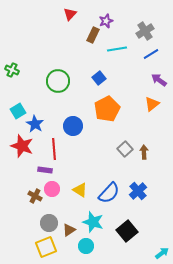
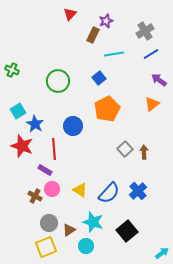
cyan line: moved 3 px left, 5 px down
purple rectangle: rotated 24 degrees clockwise
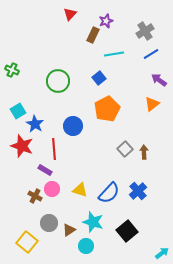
yellow triangle: rotated 14 degrees counterclockwise
yellow square: moved 19 px left, 5 px up; rotated 30 degrees counterclockwise
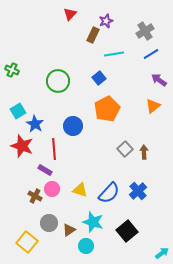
orange triangle: moved 1 px right, 2 px down
